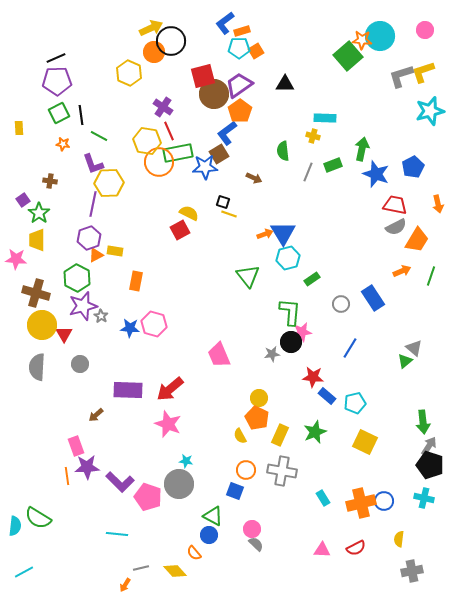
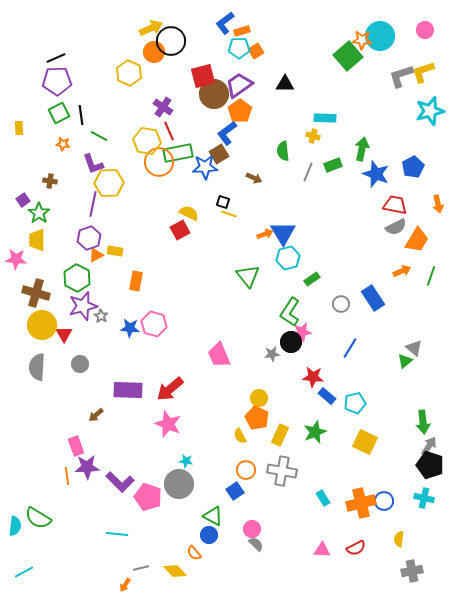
green L-shape at (290, 312): rotated 152 degrees counterclockwise
blue square at (235, 491): rotated 36 degrees clockwise
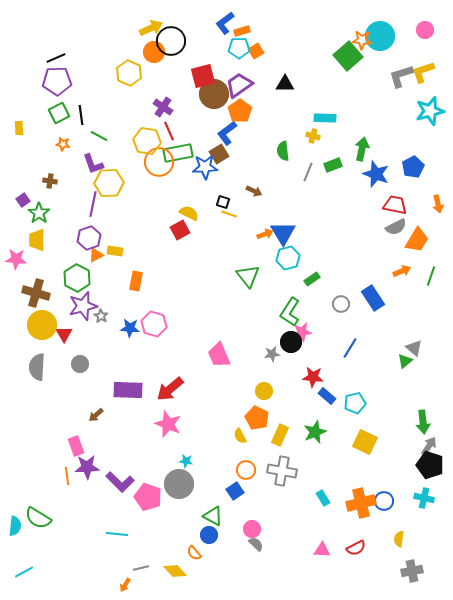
brown arrow at (254, 178): moved 13 px down
yellow circle at (259, 398): moved 5 px right, 7 px up
